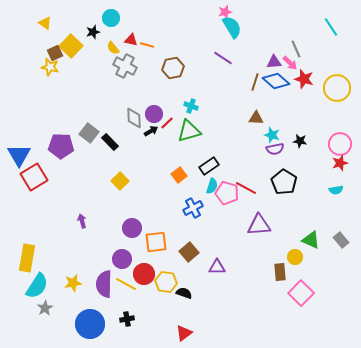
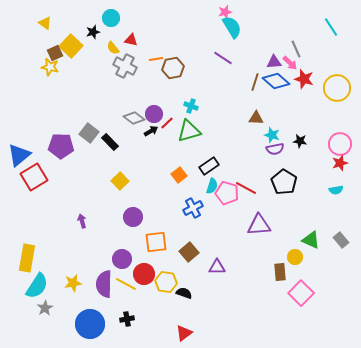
orange line at (147, 45): moved 9 px right, 14 px down; rotated 24 degrees counterclockwise
gray diamond at (134, 118): rotated 50 degrees counterclockwise
blue triangle at (19, 155): rotated 20 degrees clockwise
purple circle at (132, 228): moved 1 px right, 11 px up
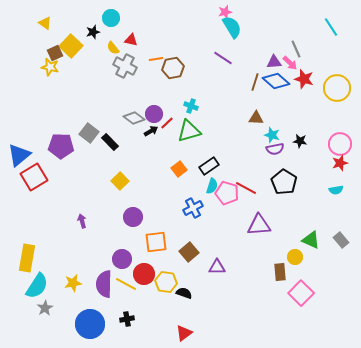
orange square at (179, 175): moved 6 px up
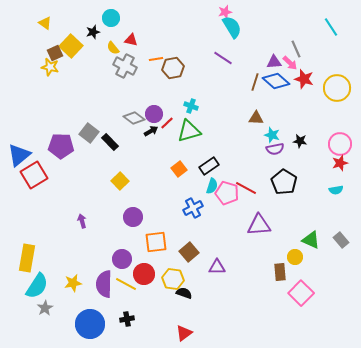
red square at (34, 177): moved 2 px up
yellow hexagon at (166, 282): moved 7 px right, 3 px up
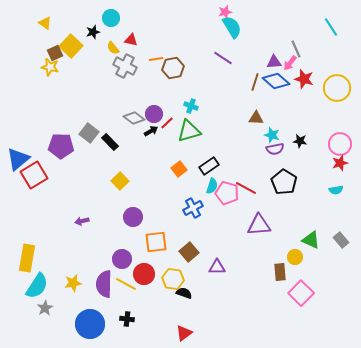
pink arrow at (290, 63): rotated 84 degrees clockwise
blue triangle at (19, 155): moved 1 px left, 4 px down
purple arrow at (82, 221): rotated 88 degrees counterclockwise
black cross at (127, 319): rotated 16 degrees clockwise
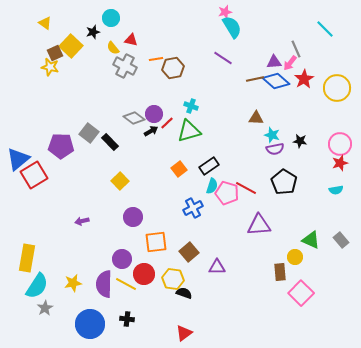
cyan line at (331, 27): moved 6 px left, 2 px down; rotated 12 degrees counterclockwise
red star at (304, 79): rotated 24 degrees clockwise
brown line at (255, 82): moved 3 px up; rotated 60 degrees clockwise
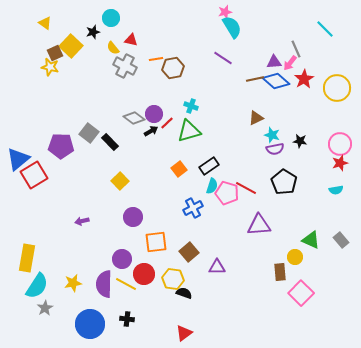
brown triangle at (256, 118): rotated 28 degrees counterclockwise
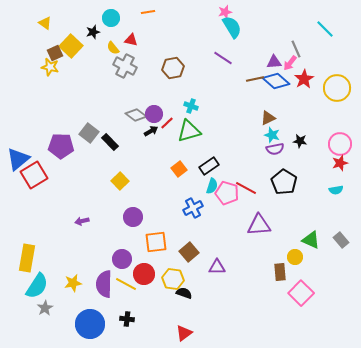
orange line at (156, 59): moved 8 px left, 47 px up
gray diamond at (134, 118): moved 2 px right, 3 px up
brown triangle at (256, 118): moved 12 px right
